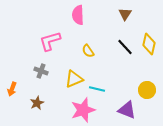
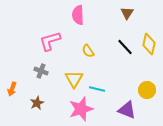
brown triangle: moved 2 px right, 1 px up
yellow triangle: rotated 36 degrees counterclockwise
pink star: moved 2 px left, 1 px up
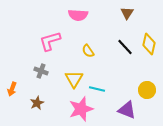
pink semicircle: rotated 84 degrees counterclockwise
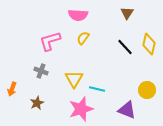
yellow semicircle: moved 5 px left, 13 px up; rotated 72 degrees clockwise
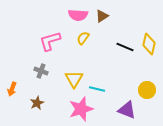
brown triangle: moved 25 px left, 3 px down; rotated 24 degrees clockwise
black line: rotated 24 degrees counterclockwise
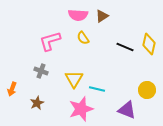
yellow semicircle: rotated 72 degrees counterclockwise
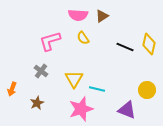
gray cross: rotated 16 degrees clockwise
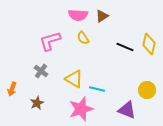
yellow triangle: rotated 30 degrees counterclockwise
